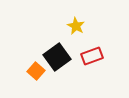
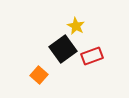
black square: moved 6 px right, 8 px up
orange square: moved 3 px right, 4 px down
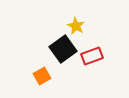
orange square: moved 3 px right, 1 px down; rotated 18 degrees clockwise
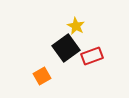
black square: moved 3 px right, 1 px up
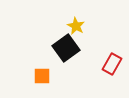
red rectangle: moved 20 px right, 8 px down; rotated 40 degrees counterclockwise
orange square: rotated 30 degrees clockwise
